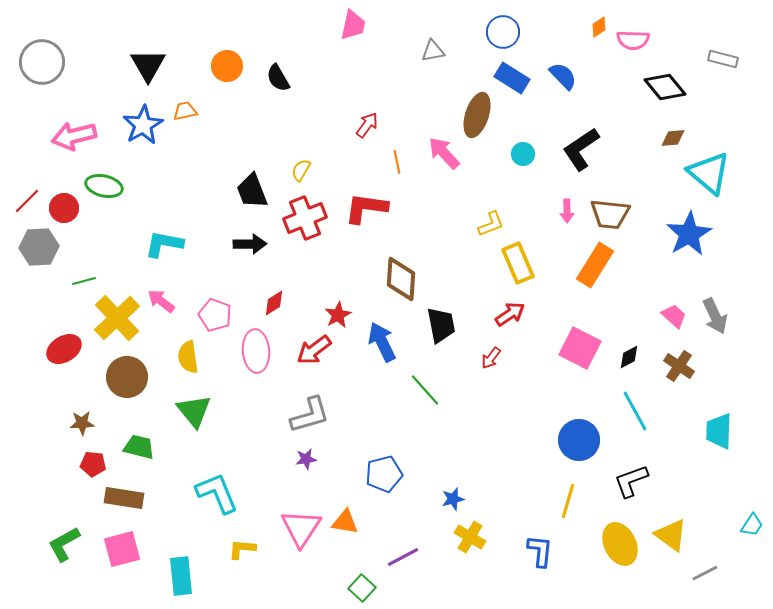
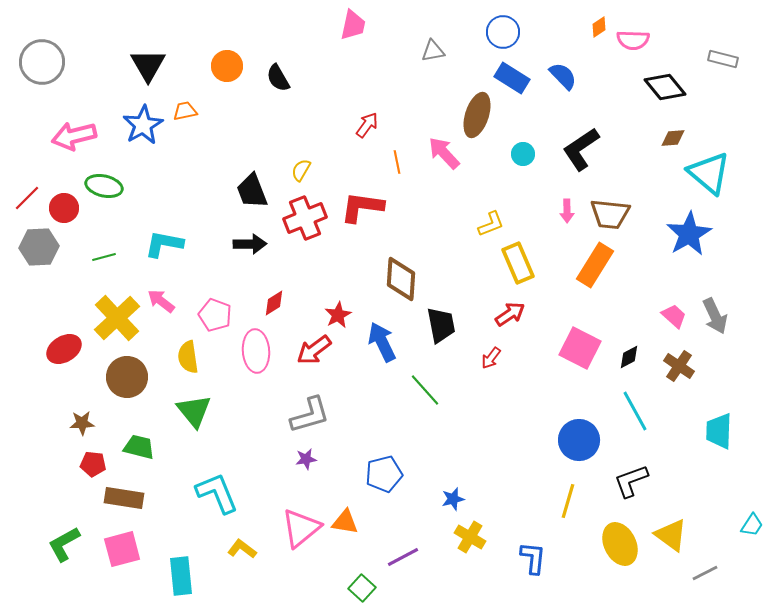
red line at (27, 201): moved 3 px up
red L-shape at (366, 208): moved 4 px left, 1 px up
green line at (84, 281): moved 20 px right, 24 px up
pink triangle at (301, 528): rotated 18 degrees clockwise
yellow L-shape at (242, 549): rotated 32 degrees clockwise
blue L-shape at (540, 551): moved 7 px left, 7 px down
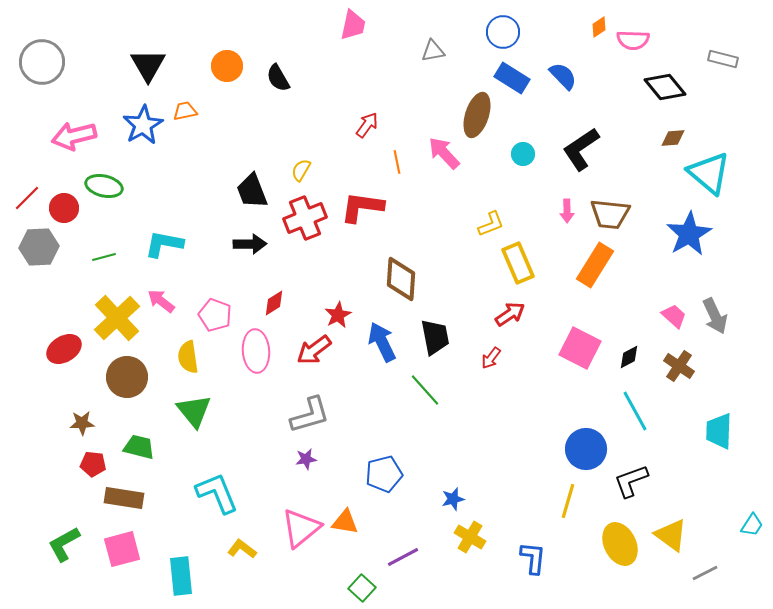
black trapezoid at (441, 325): moved 6 px left, 12 px down
blue circle at (579, 440): moved 7 px right, 9 px down
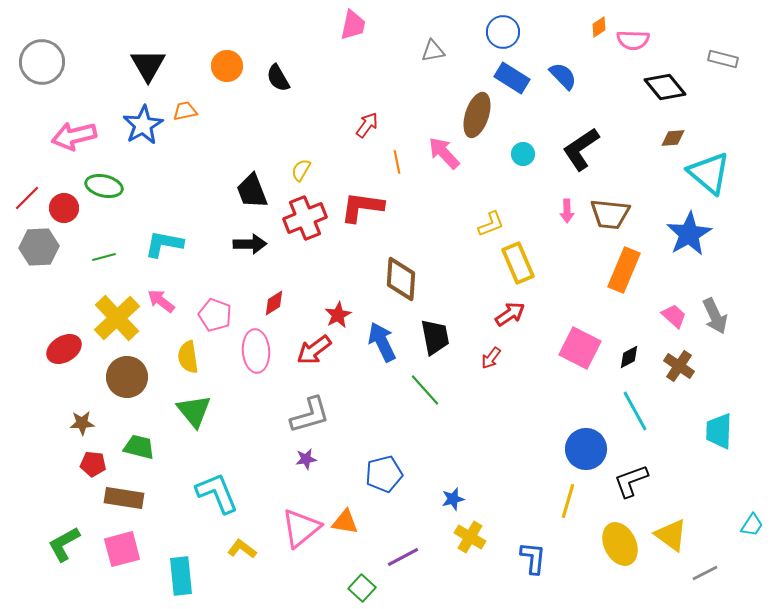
orange rectangle at (595, 265): moved 29 px right, 5 px down; rotated 9 degrees counterclockwise
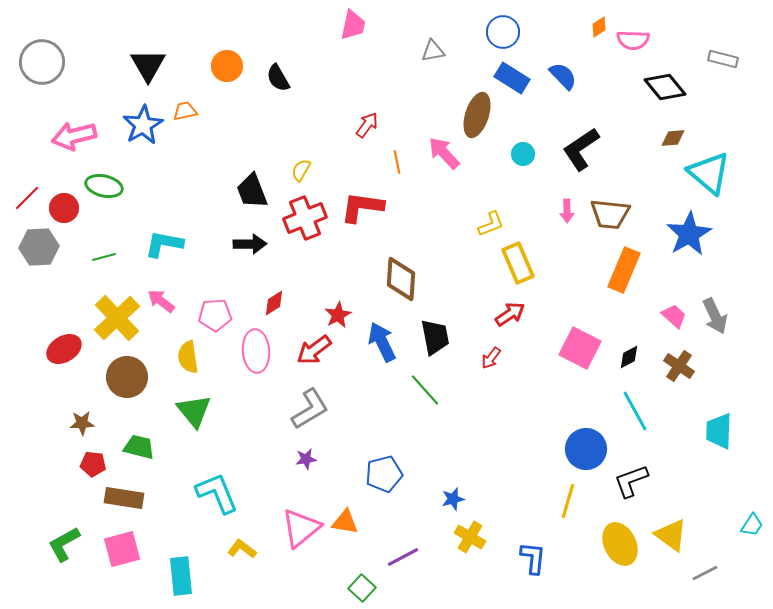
pink pentagon at (215, 315): rotated 24 degrees counterclockwise
gray L-shape at (310, 415): moved 6 px up; rotated 15 degrees counterclockwise
